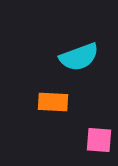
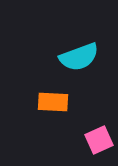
pink square: rotated 28 degrees counterclockwise
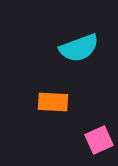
cyan semicircle: moved 9 px up
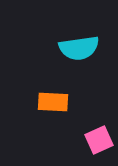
cyan semicircle: rotated 12 degrees clockwise
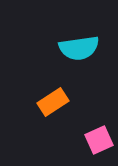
orange rectangle: rotated 36 degrees counterclockwise
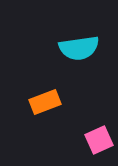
orange rectangle: moved 8 px left; rotated 12 degrees clockwise
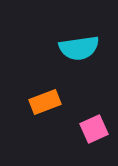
pink square: moved 5 px left, 11 px up
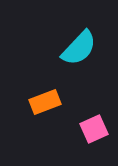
cyan semicircle: rotated 39 degrees counterclockwise
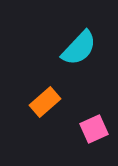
orange rectangle: rotated 20 degrees counterclockwise
